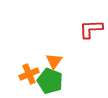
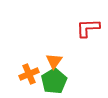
red L-shape: moved 3 px left, 1 px up
green pentagon: moved 4 px right; rotated 20 degrees clockwise
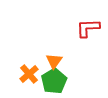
orange cross: rotated 18 degrees counterclockwise
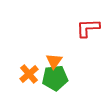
green pentagon: moved 1 px right, 3 px up; rotated 25 degrees clockwise
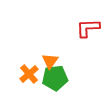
orange triangle: moved 4 px left
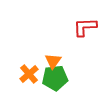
red L-shape: moved 3 px left, 1 px up
orange triangle: moved 3 px right
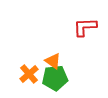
orange triangle: rotated 30 degrees counterclockwise
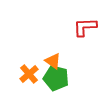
green pentagon: moved 1 px right; rotated 20 degrees clockwise
